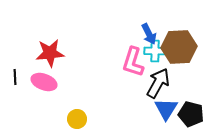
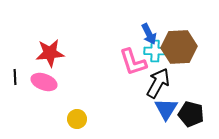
pink L-shape: rotated 36 degrees counterclockwise
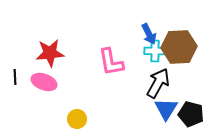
pink L-shape: moved 22 px left; rotated 8 degrees clockwise
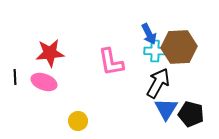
yellow circle: moved 1 px right, 2 px down
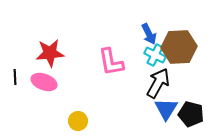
cyan cross: moved 4 px down; rotated 25 degrees clockwise
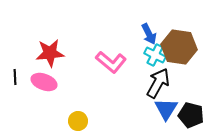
brown hexagon: rotated 12 degrees clockwise
pink L-shape: rotated 40 degrees counterclockwise
black pentagon: moved 1 px down
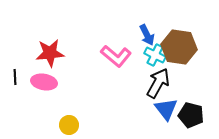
blue arrow: moved 2 px left, 1 px down
pink L-shape: moved 5 px right, 6 px up
pink ellipse: rotated 10 degrees counterclockwise
blue triangle: rotated 10 degrees counterclockwise
yellow circle: moved 9 px left, 4 px down
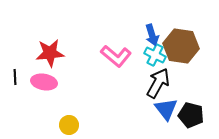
blue arrow: moved 5 px right; rotated 10 degrees clockwise
brown hexagon: moved 2 px right, 1 px up
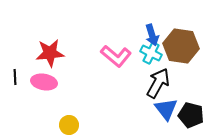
cyan cross: moved 4 px left, 2 px up
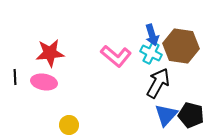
blue triangle: moved 6 px down; rotated 20 degrees clockwise
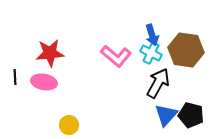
brown hexagon: moved 5 px right, 4 px down
